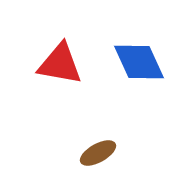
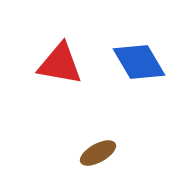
blue diamond: rotated 6 degrees counterclockwise
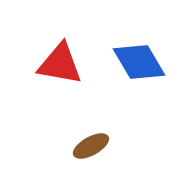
brown ellipse: moved 7 px left, 7 px up
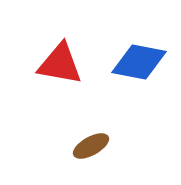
blue diamond: rotated 48 degrees counterclockwise
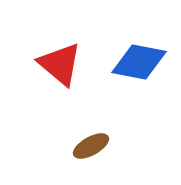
red triangle: rotated 30 degrees clockwise
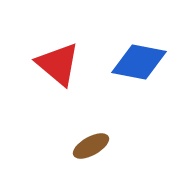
red triangle: moved 2 px left
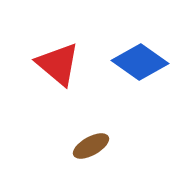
blue diamond: moved 1 px right; rotated 24 degrees clockwise
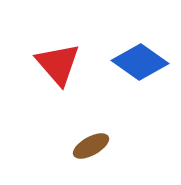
red triangle: rotated 9 degrees clockwise
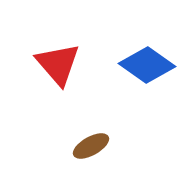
blue diamond: moved 7 px right, 3 px down
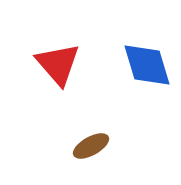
blue diamond: rotated 38 degrees clockwise
